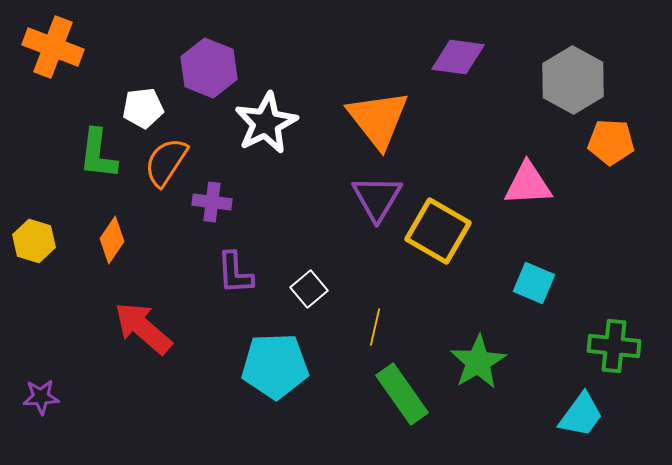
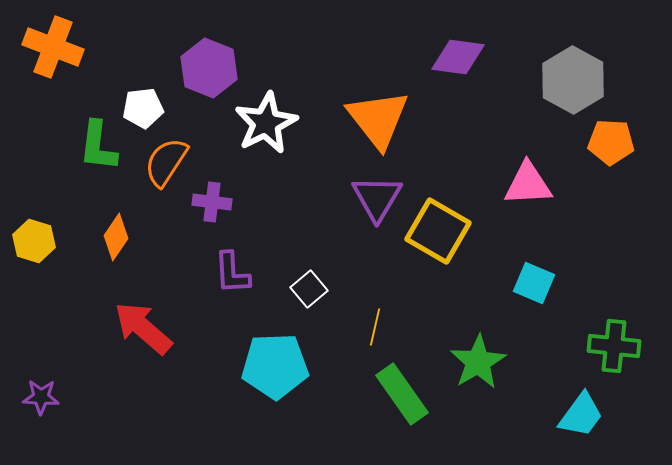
green L-shape: moved 8 px up
orange diamond: moved 4 px right, 3 px up
purple L-shape: moved 3 px left
purple star: rotated 6 degrees clockwise
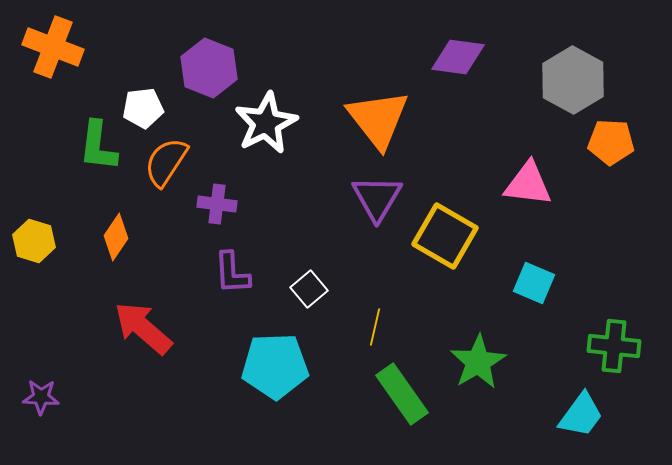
pink triangle: rotated 10 degrees clockwise
purple cross: moved 5 px right, 2 px down
yellow square: moved 7 px right, 5 px down
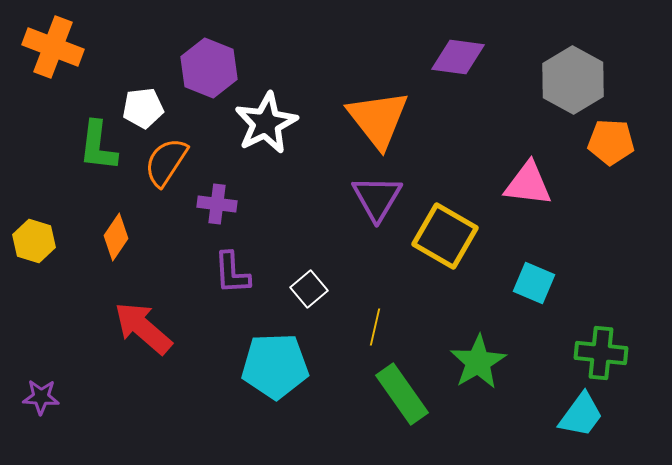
green cross: moved 13 px left, 7 px down
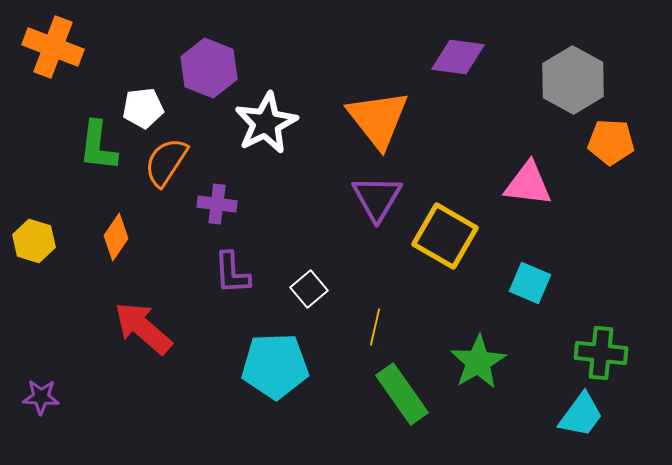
cyan square: moved 4 px left
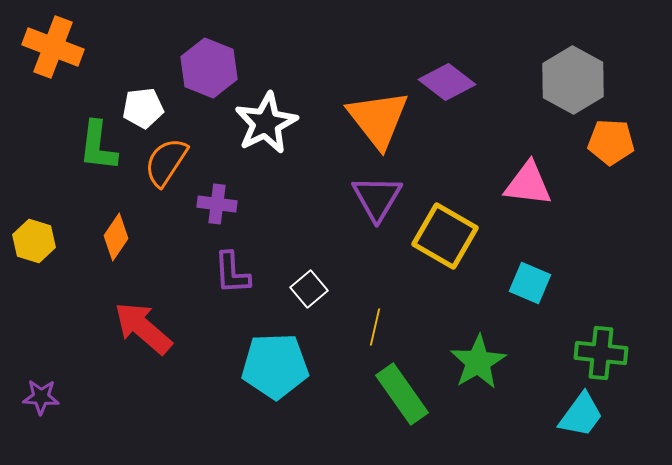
purple diamond: moved 11 px left, 25 px down; rotated 30 degrees clockwise
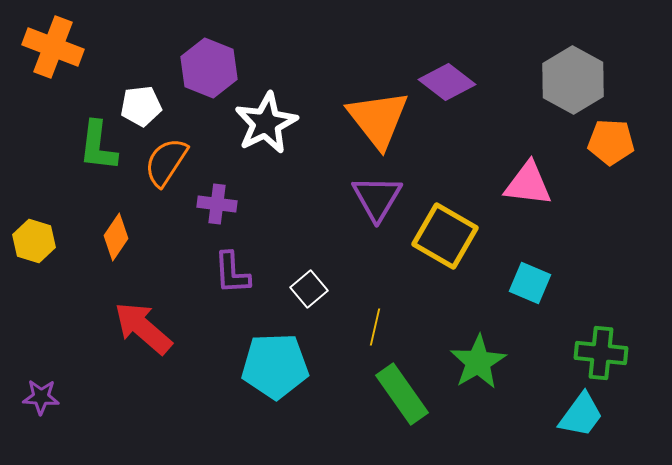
white pentagon: moved 2 px left, 2 px up
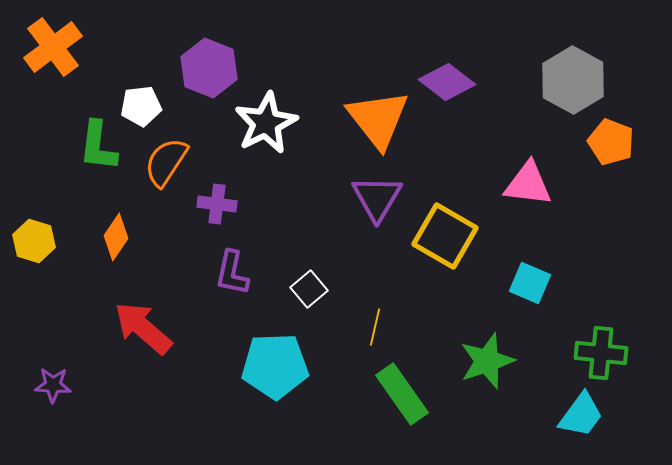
orange cross: rotated 32 degrees clockwise
orange pentagon: rotated 18 degrees clockwise
purple L-shape: rotated 15 degrees clockwise
green star: moved 9 px right, 1 px up; rotated 12 degrees clockwise
purple star: moved 12 px right, 12 px up
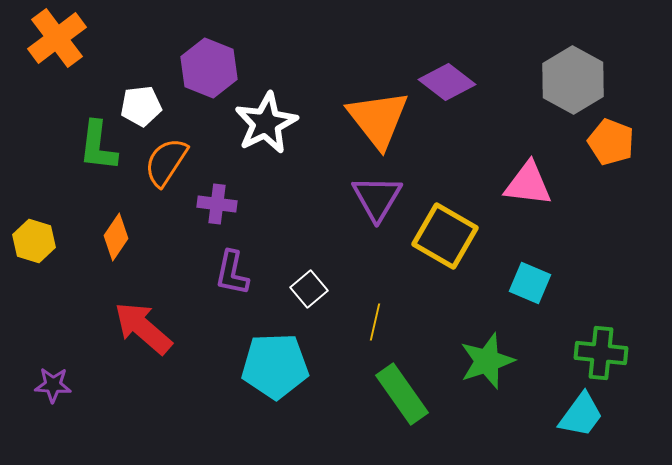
orange cross: moved 4 px right, 9 px up
yellow line: moved 5 px up
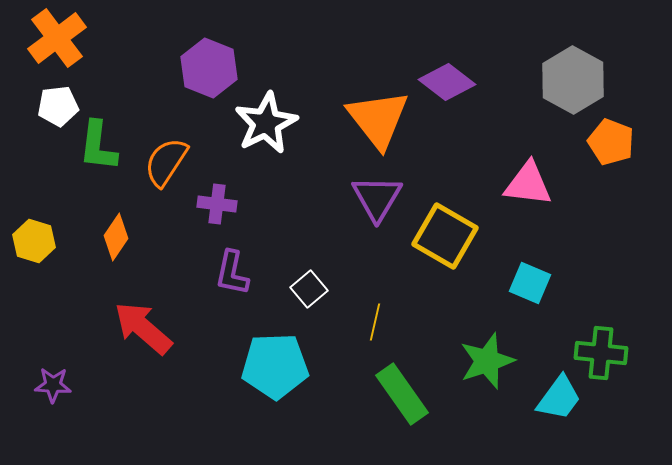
white pentagon: moved 83 px left
cyan trapezoid: moved 22 px left, 17 px up
